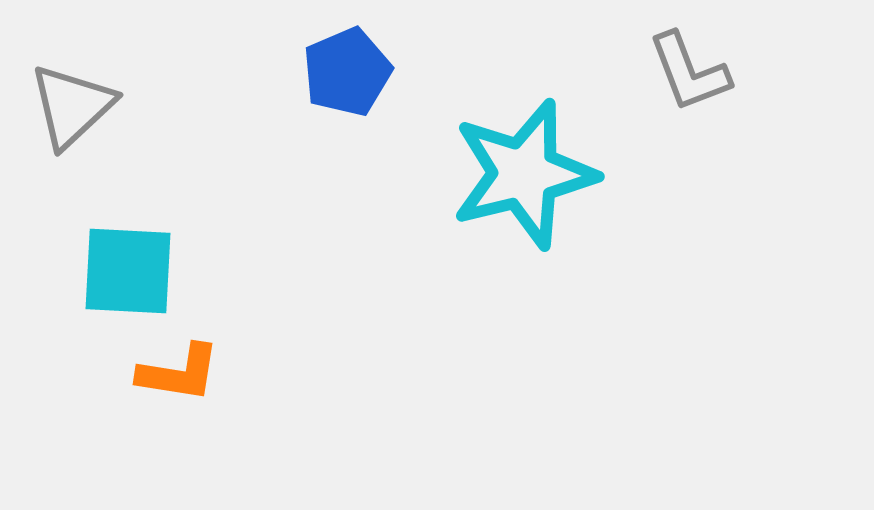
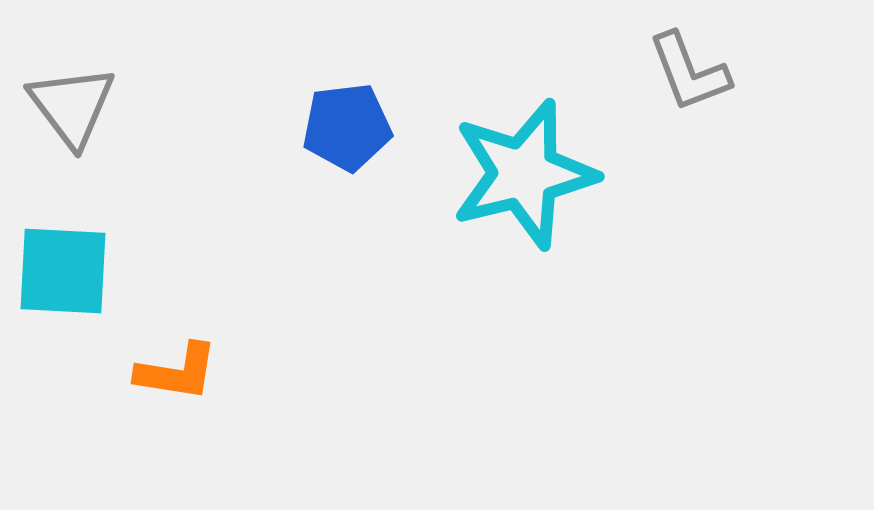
blue pentagon: moved 55 px down; rotated 16 degrees clockwise
gray triangle: rotated 24 degrees counterclockwise
cyan square: moved 65 px left
orange L-shape: moved 2 px left, 1 px up
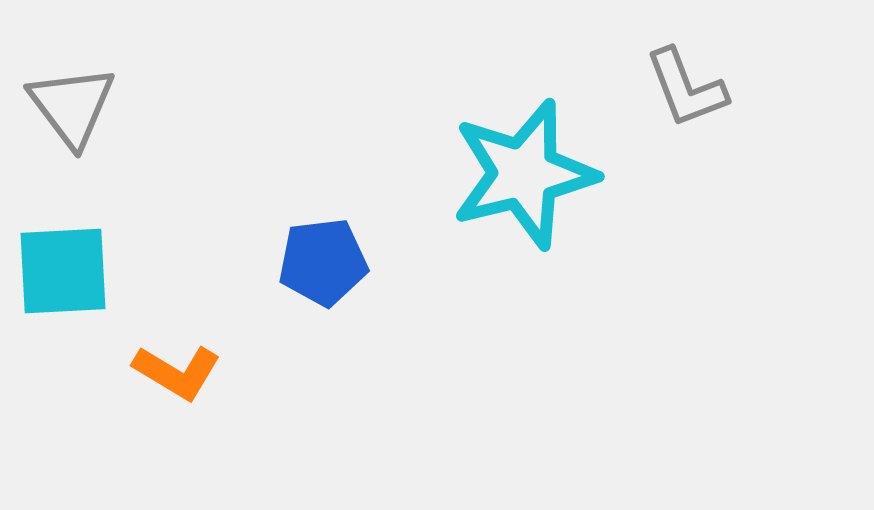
gray L-shape: moved 3 px left, 16 px down
blue pentagon: moved 24 px left, 135 px down
cyan square: rotated 6 degrees counterclockwise
orange L-shape: rotated 22 degrees clockwise
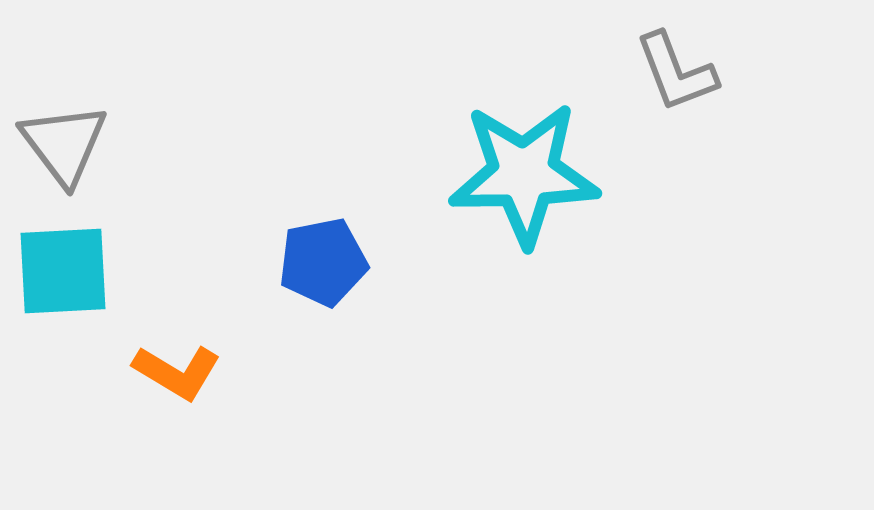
gray L-shape: moved 10 px left, 16 px up
gray triangle: moved 8 px left, 38 px down
cyan star: rotated 13 degrees clockwise
blue pentagon: rotated 4 degrees counterclockwise
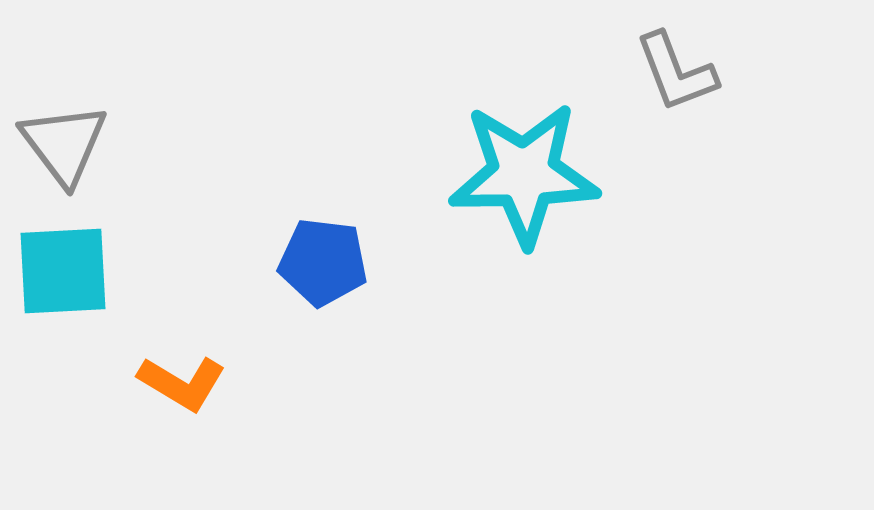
blue pentagon: rotated 18 degrees clockwise
orange L-shape: moved 5 px right, 11 px down
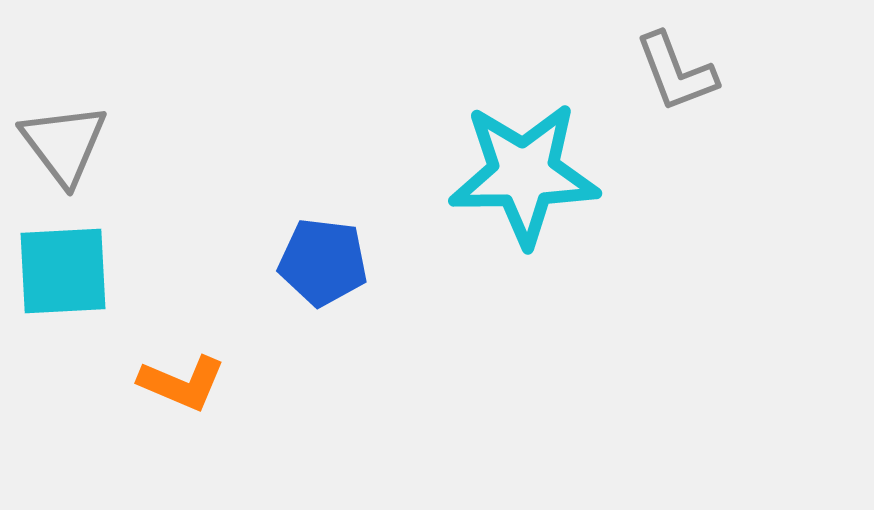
orange L-shape: rotated 8 degrees counterclockwise
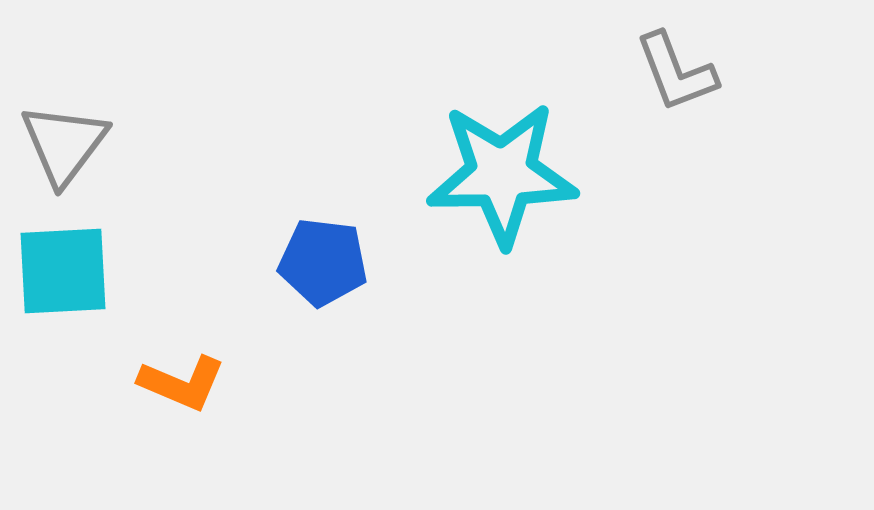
gray triangle: rotated 14 degrees clockwise
cyan star: moved 22 px left
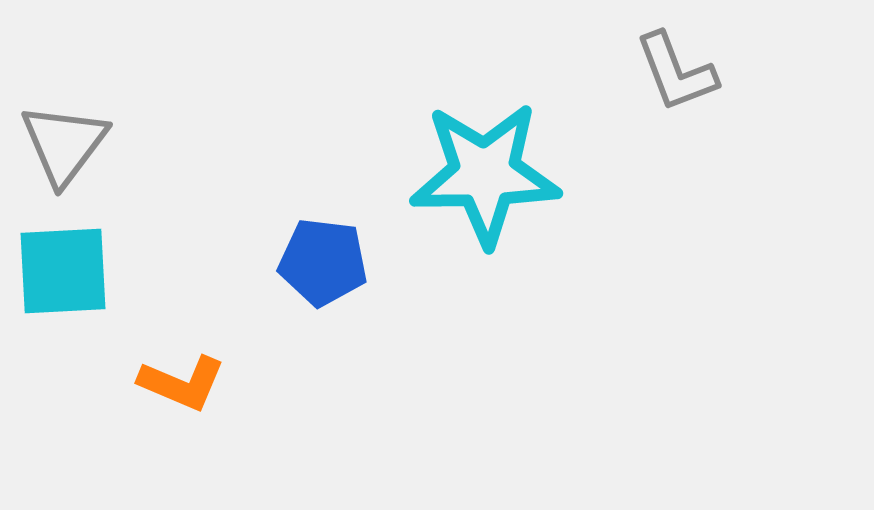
cyan star: moved 17 px left
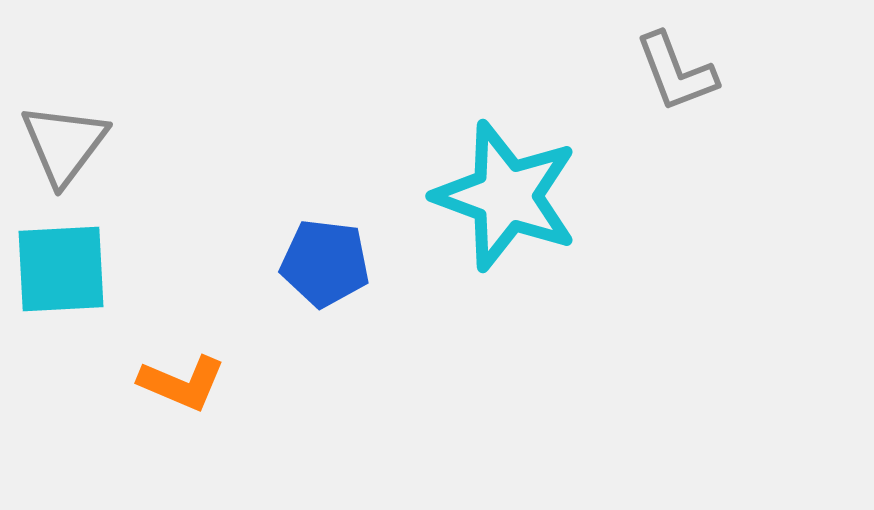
cyan star: moved 21 px right, 22 px down; rotated 21 degrees clockwise
blue pentagon: moved 2 px right, 1 px down
cyan square: moved 2 px left, 2 px up
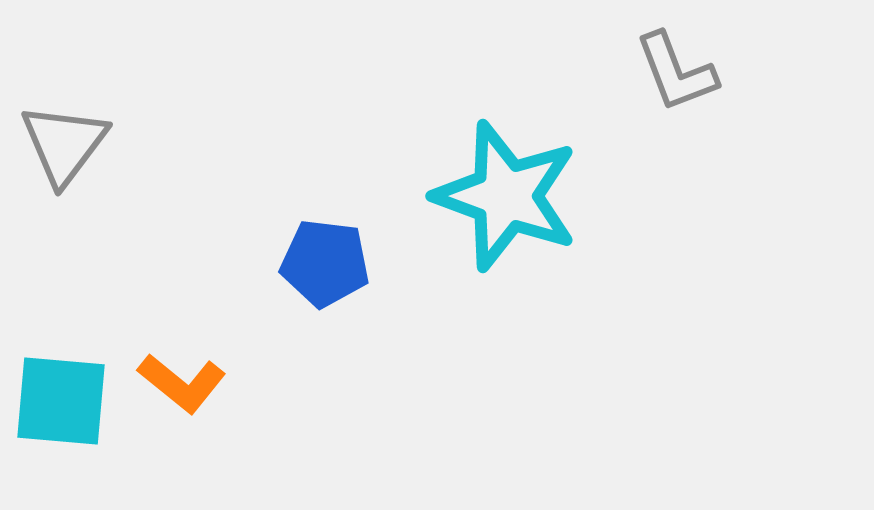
cyan square: moved 132 px down; rotated 8 degrees clockwise
orange L-shape: rotated 16 degrees clockwise
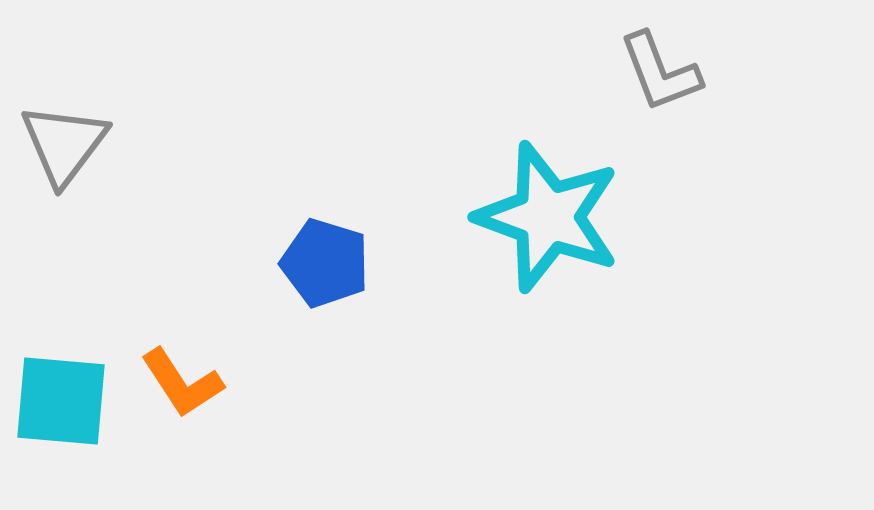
gray L-shape: moved 16 px left
cyan star: moved 42 px right, 21 px down
blue pentagon: rotated 10 degrees clockwise
orange L-shape: rotated 18 degrees clockwise
